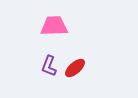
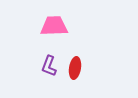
red ellipse: rotated 40 degrees counterclockwise
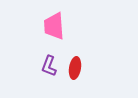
pink trapezoid: rotated 92 degrees counterclockwise
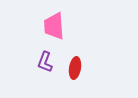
purple L-shape: moved 4 px left, 4 px up
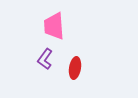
purple L-shape: moved 3 px up; rotated 15 degrees clockwise
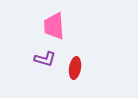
purple L-shape: rotated 110 degrees counterclockwise
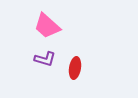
pink trapezoid: moved 7 px left; rotated 44 degrees counterclockwise
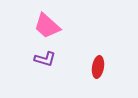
red ellipse: moved 23 px right, 1 px up
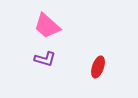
red ellipse: rotated 10 degrees clockwise
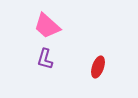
purple L-shape: rotated 90 degrees clockwise
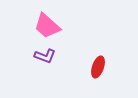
purple L-shape: moved 3 px up; rotated 85 degrees counterclockwise
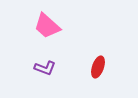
purple L-shape: moved 12 px down
